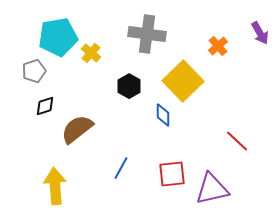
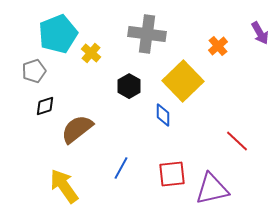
cyan pentagon: moved 3 px up; rotated 12 degrees counterclockwise
yellow arrow: moved 9 px right; rotated 30 degrees counterclockwise
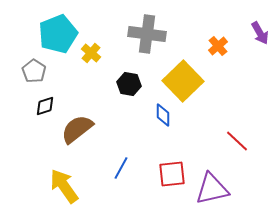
gray pentagon: rotated 20 degrees counterclockwise
black hexagon: moved 2 px up; rotated 20 degrees counterclockwise
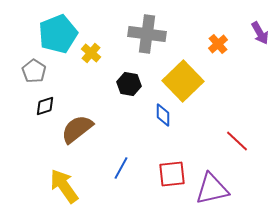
orange cross: moved 2 px up
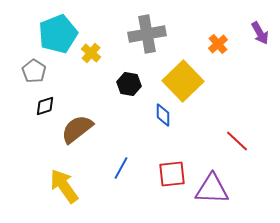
gray cross: rotated 18 degrees counterclockwise
purple triangle: rotated 15 degrees clockwise
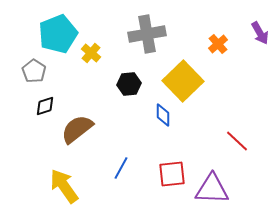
black hexagon: rotated 15 degrees counterclockwise
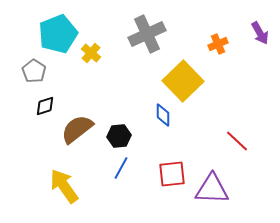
gray cross: rotated 15 degrees counterclockwise
orange cross: rotated 18 degrees clockwise
black hexagon: moved 10 px left, 52 px down
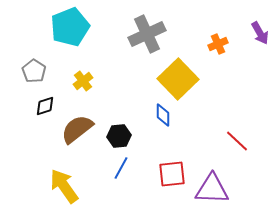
cyan pentagon: moved 12 px right, 7 px up
yellow cross: moved 8 px left, 28 px down; rotated 12 degrees clockwise
yellow square: moved 5 px left, 2 px up
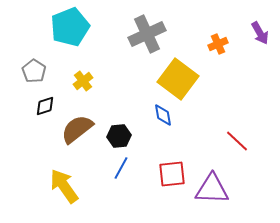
yellow square: rotated 9 degrees counterclockwise
blue diamond: rotated 10 degrees counterclockwise
